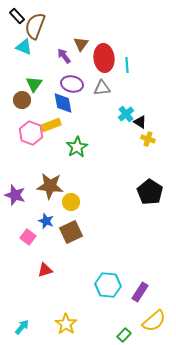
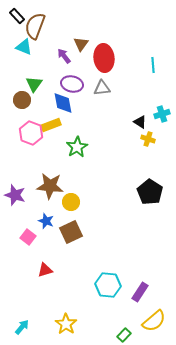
cyan line: moved 26 px right
cyan cross: moved 36 px right; rotated 21 degrees clockwise
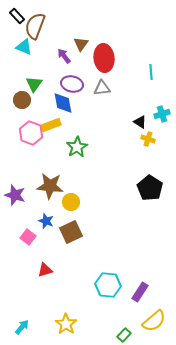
cyan line: moved 2 px left, 7 px down
black pentagon: moved 4 px up
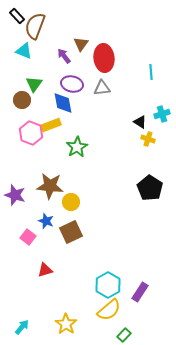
cyan triangle: moved 4 px down
cyan hexagon: rotated 25 degrees clockwise
yellow semicircle: moved 45 px left, 11 px up
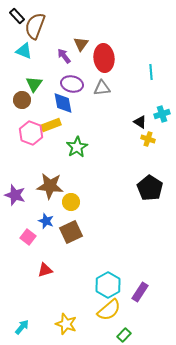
yellow star: rotated 15 degrees counterclockwise
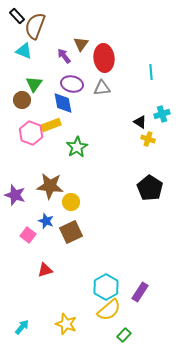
pink square: moved 2 px up
cyan hexagon: moved 2 px left, 2 px down
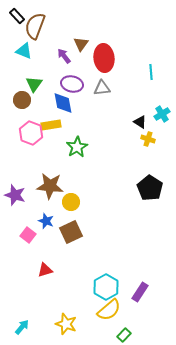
cyan cross: rotated 14 degrees counterclockwise
yellow rectangle: rotated 12 degrees clockwise
